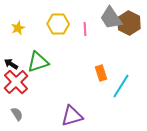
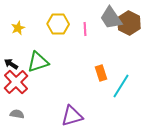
gray semicircle: rotated 48 degrees counterclockwise
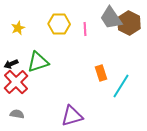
yellow hexagon: moved 1 px right
black arrow: rotated 56 degrees counterclockwise
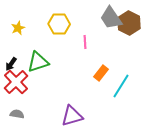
pink line: moved 13 px down
black arrow: rotated 32 degrees counterclockwise
orange rectangle: rotated 56 degrees clockwise
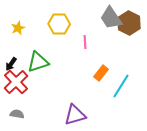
purple triangle: moved 3 px right, 1 px up
